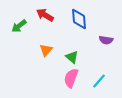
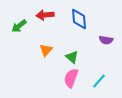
red arrow: rotated 36 degrees counterclockwise
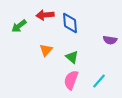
blue diamond: moved 9 px left, 4 px down
purple semicircle: moved 4 px right
pink semicircle: moved 2 px down
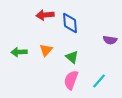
green arrow: moved 26 px down; rotated 35 degrees clockwise
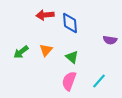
green arrow: moved 2 px right; rotated 35 degrees counterclockwise
pink semicircle: moved 2 px left, 1 px down
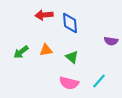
red arrow: moved 1 px left
purple semicircle: moved 1 px right, 1 px down
orange triangle: rotated 40 degrees clockwise
pink semicircle: moved 2 px down; rotated 96 degrees counterclockwise
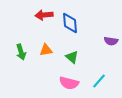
green arrow: rotated 70 degrees counterclockwise
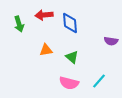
green arrow: moved 2 px left, 28 px up
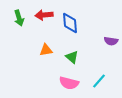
green arrow: moved 6 px up
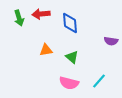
red arrow: moved 3 px left, 1 px up
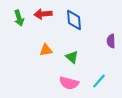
red arrow: moved 2 px right
blue diamond: moved 4 px right, 3 px up
purple semicircle: rotated 80 degrees clockwise
